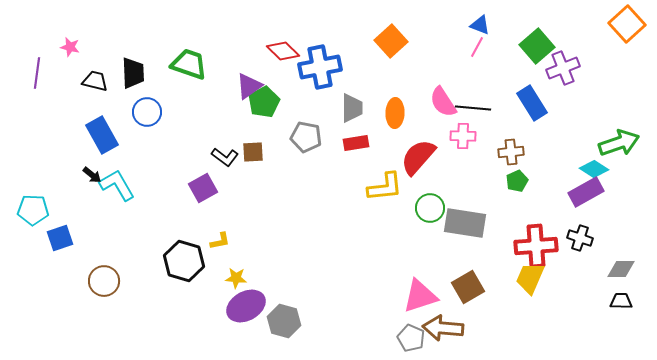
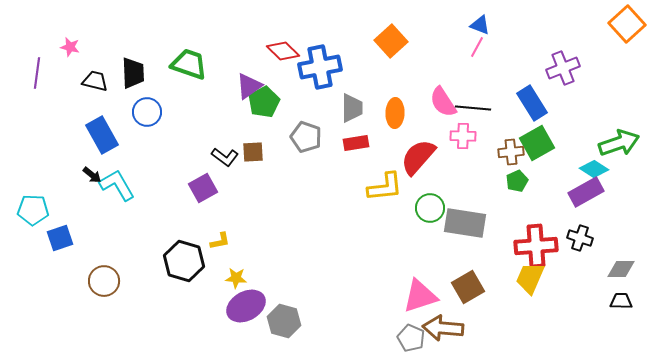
green square at (537, 46): moved 97 px down; rotated 12 degrees clockwise
gray pentagon at (306, 137): rotated 8 degrees clockwise
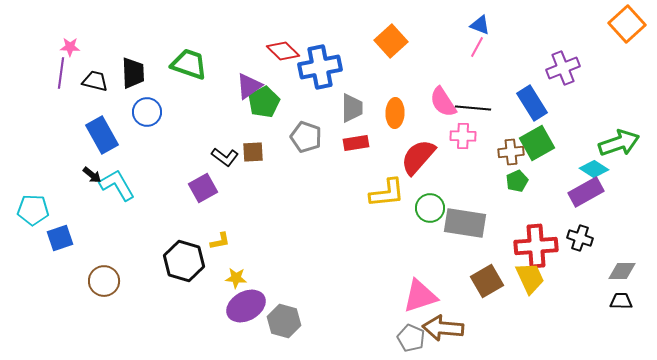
pink star at (70, 47): rotated 12 degrees counterclockwise
purple line at (37, 73): moved 24 px right
yellow L-shape at (385, 187): moved 2 px right, 6 px down
gray diamond at (621, 269): moved 1 px right, 2 px down
yellow trapezoid at (530, 278): rotated 132 degrees clockwise
brown square at (468, 287): moved 19 px right, 6 px up
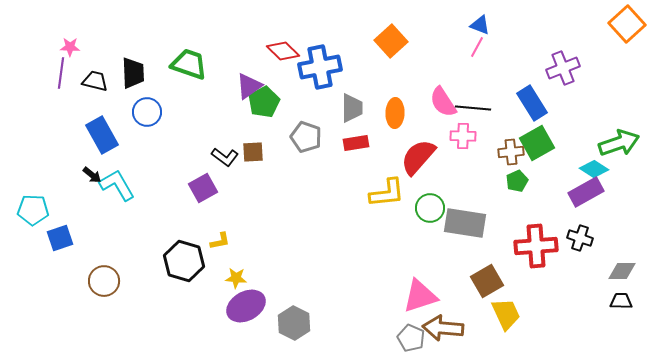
yellow trapezoid at (530, 278): moved 24 px left, 36 px down
gray hexagon at (284, 321): moved 10 px right, 2 px down; rotated 12 degrees clockwise
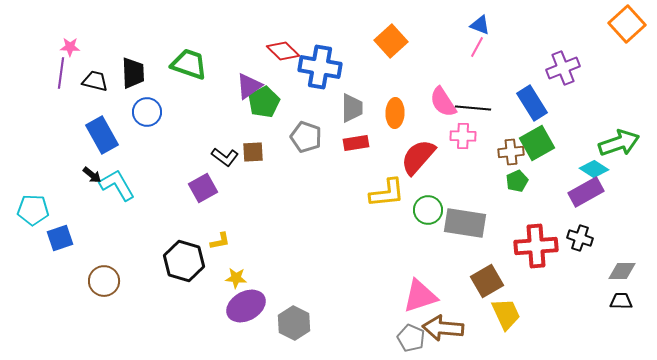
blue cross at (320, 67): rotated 21 degrees clockwise
green circle at (430, 208): moved 2 px left, 2 px down
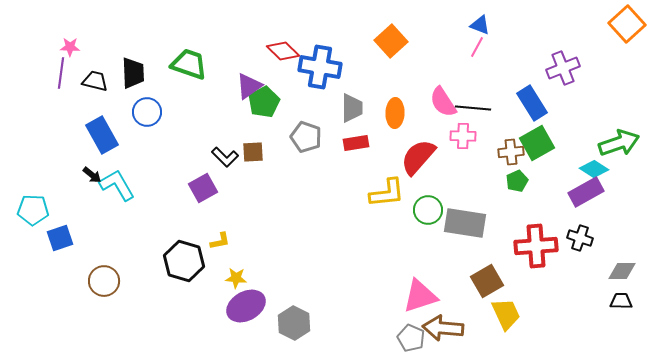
black L-shape at (225, 157): rotated 8 degrees clockwise
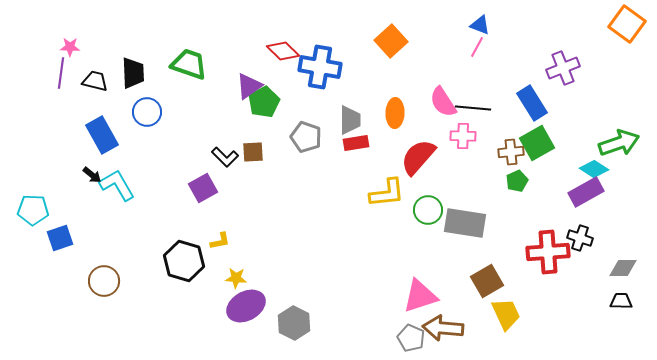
orange square at (627, 24): rotated 12 degrees counterclockwise
gray trapezoid at (352, 108): moved 2 px left, 12 px down
red cross at (536, 246): moved 12 px right, 6 px down
gray diamond at (622, 271): moved 1 px right, 3 px up
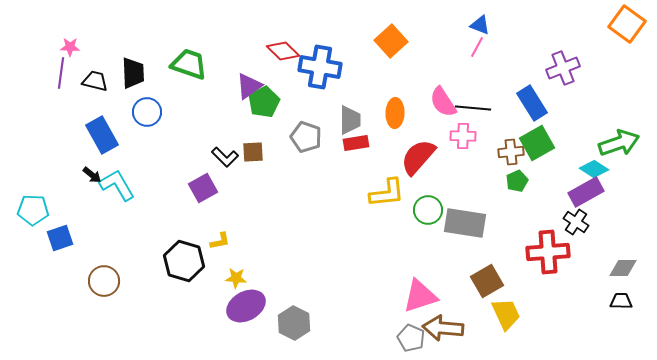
black cross at (580, 238): moved 4 px left, 16 px up; rotated 15 degrees clockwise
